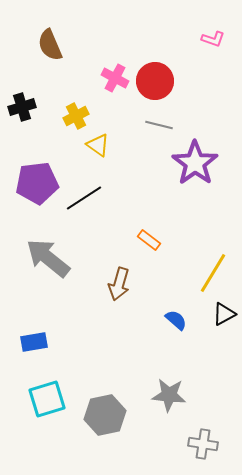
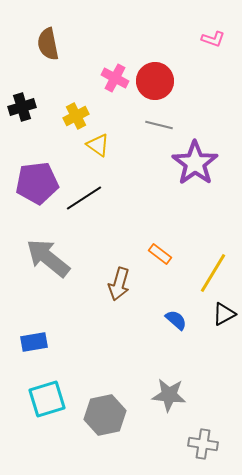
brown semicircle: moved 2 px left, 1 px up; rotated 12 degrees clockwise
orange rectangle: moved 11 px right, 14 px down
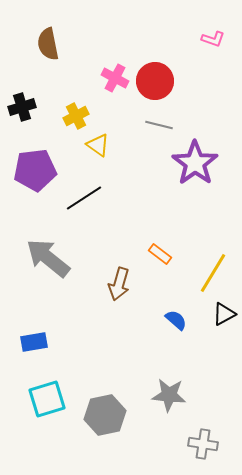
purple pentagon: moved 2 px left, 13 px up
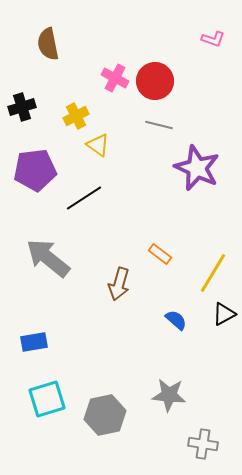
purple star: moved 2 px right, 5 px down; rotated 12 degrees counterclockwise
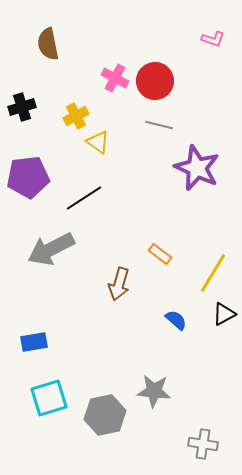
yellow triangle: moved 3 px up
purple pentagon: moved 7 px left, 7 px down
gray arrow: moved 3 px right, 9 px up; rotated 66 degrees counterclockwise
gray star: moved 15 px left, 4 px up
cyan square: moved 2 px right, 1 px up
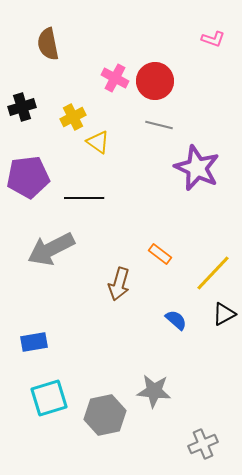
yellow cross: moved 3 px left, 1 px down
black line: rotated 33 degrees clockwise
yellow line: rotated 12 degrees clockwise
gray cross: rotated 32 degrees counterclockwise
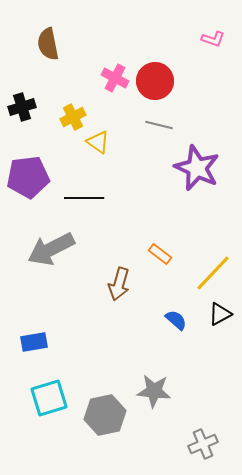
black triangle: moved 4 px left
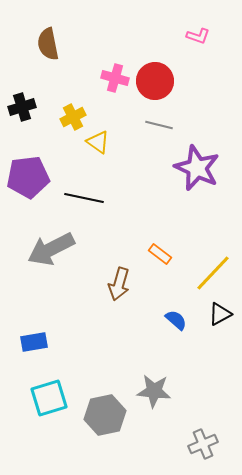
pink L-shape: moved 15 px left, 3 px up
pink cross: rotated 12 degrees counterclockwise
black line: rotated 12 degrees clockwise
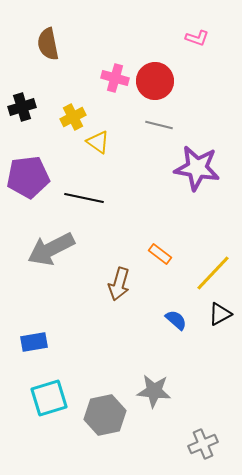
pink L-shape: moved 1 px left, 2 px down
purple star: rotated 15 degrees counterclockwise
